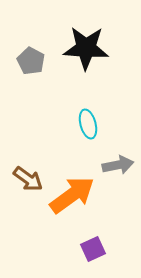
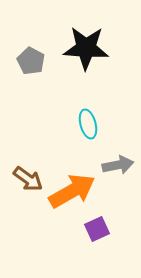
orange arrow: moved 4 px up; rotated 6 degrees clockwise
purple square: moved 4 px right, 20 px up
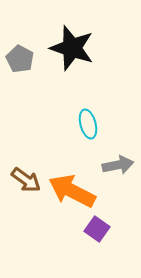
black star: moved 14 px left; rotated 15 degrees clockwise
gray pentagon: moved 11 px left, 2 px up
brown arrow: moved 2 px left, 1 px down
orange arrow: rotated 123 degrees counterclockwise
purple square: rotated 30 degrees counterclockwise
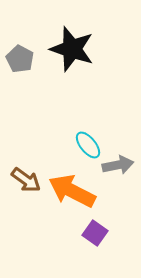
black star: moved 1 px down
cyan ellipse: moved 21 px down; rotated 24 degrees counterclockwise
purple square: moved 2 px left, 4 px down
